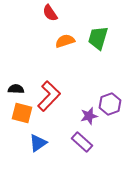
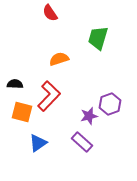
orange semicircle: moved 6 px left, 18 px down
black semicircle: moved 1 px left, 5 px up
orange square: moved 1 px up
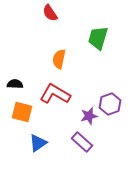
orange semicircle: rotated 60 degrees counterclockwise
red L-shape: moved 6 px right, 2 px up; rotated 104 degrees counterclockwise
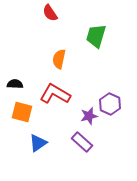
green trapezoid: moved 2 px left, 2 px up
purple hexagon: rotated 15 degrees counterclockwise
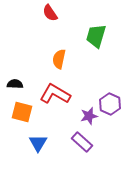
blue triangle: rotated 24 degrees counterclockwise
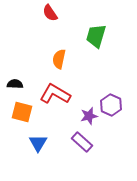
purple hexagon: moved 1 px right, 1 px down
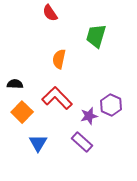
red L-shape: moved 2 px right, 4 px down; rotated 16 degrees clockwise
orange square: rotated 30 degrees clockwise
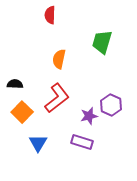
red semicircle: moved 2 px down; rotated 36 degrees clockwise
green trapezoid: moved 6 px right, 6 px down
red L-shape: rotated 96 degrees clockwise
purple rectangle: rotated 25 degrees counterclockwise
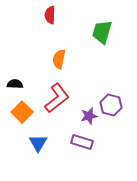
green trapezoid: moved 10 px up
purple hexagon: rotated 10 degrees counterclockwise
